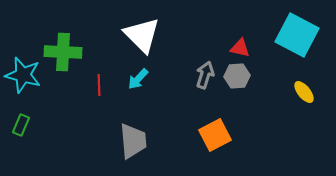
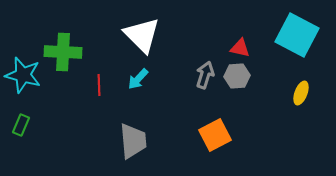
yellow ellipse: moved 3 px left, 1 px down; rotated 60 degrees clockwise
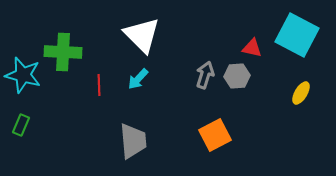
red triangle: moved 12 px right
yellow ellipse: rotated 10 degrees clockwise
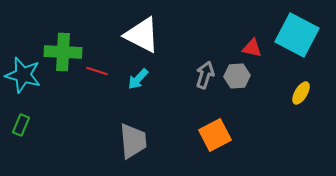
white triangle: rotated 18 degrees counterclockwise
red line: moved 2 px left, 14 px up; rotated 70 degrees counterclockwise
